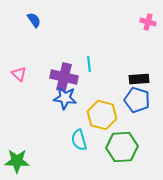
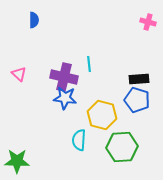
blue semicircle: rotated 35 degrees clockwise
cyan semicircle: rotated 20 degrees clockwise
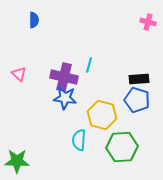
cyan line: moved 1 px down; rotated 21 degrees clockwise
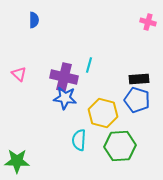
yellow hexagon: moved 1 px right, 2 px up
green hexagon: moved 2 px left, 1 px up
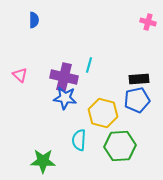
pink triangle: moved 1 px right, 1 px down
blue pentagon: rotated 30 degrees counterclockwise
green star: moved 26 px right
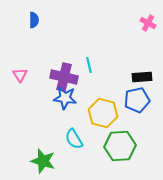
pink cross: moved 1 px down; rotated 14 degrees clockwise
cyan line: rotated 28 degrees counterclockwise
pink triangle: rotated 14 degrees clockwise
black rectangle: moved 3 px right, 2 px up
cyan semicircle: moved 5 px left, 1 px up; rotated 35 degrees counterclockwise
green star: rotated 15 degrees clockwise
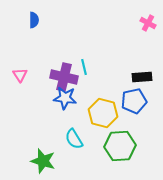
cyan line: moved 5 px left, 2 px down
blue pentagon: moved 3 px left, 1 px down
